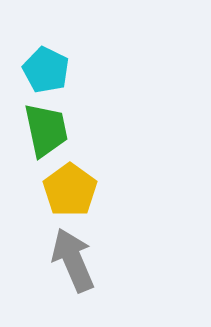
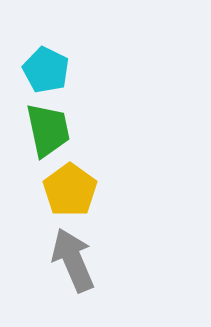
green trapezoid: moved 2 px right
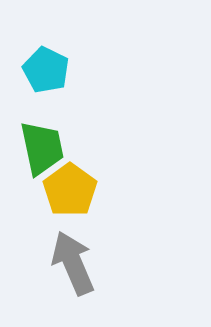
green trapezoid: moved 6 px left, 18 px down
gray arrow: moved 3 px down
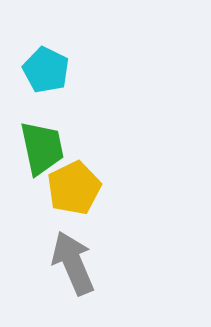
yellow pentagon: moved 4 px right, 2 px up; rotated 10 degrees clockwise
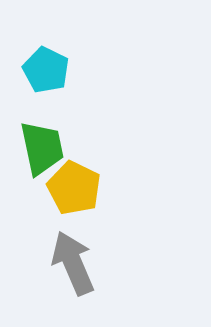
yellow pentagon: rotated 20 degrees counterclockwise
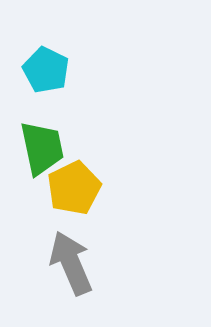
yellow pentagon: rotated 20 degrees clockwise
gray arrow: moved 2 px left
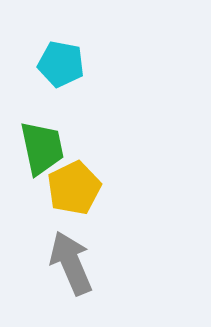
cyan pentagon: moved 15 px right, 6 px up; rotated 15 degrees counterclockwise
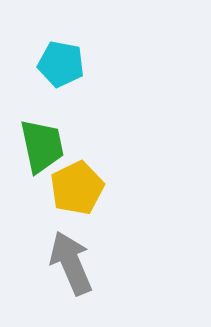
green trapezoid: moved 2 px up
yellow pentagon: moved 3 px right
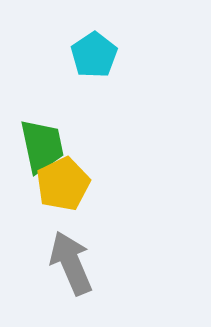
cyan pentagon: moved 33 px right, 9 px up; rotated 27 degrees clockwise
yellow pentagon: moved 14 px left, 4 px up
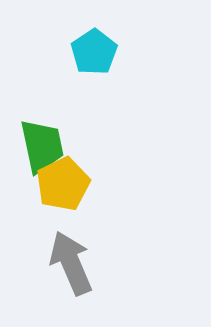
cyan pentagon: moved 3 px up
